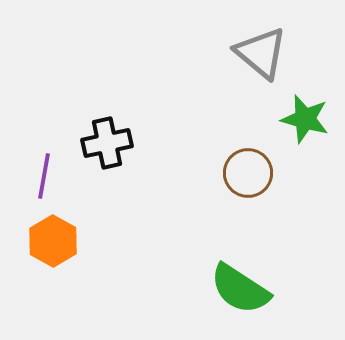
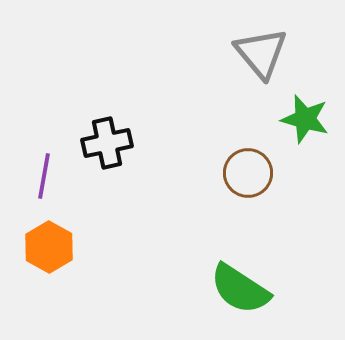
gray triangle: rotated 10 degrees clockwise
orange hexagon: moved 4 px left, 6 px down
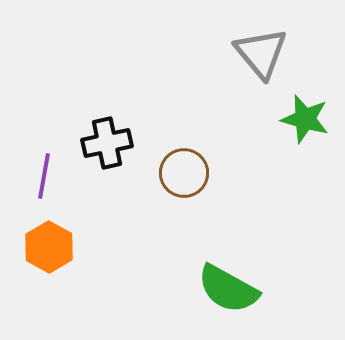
brown circle: moved 64 px left
green semicircle: moved 12 px left; rotated 4 degrees counterclockwise
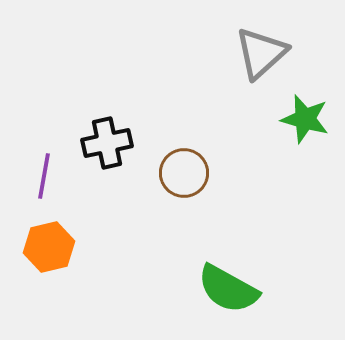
gray triangle: rotated 28 degrees clockwise
orange hexagon: rotated 18 degrees clockwise
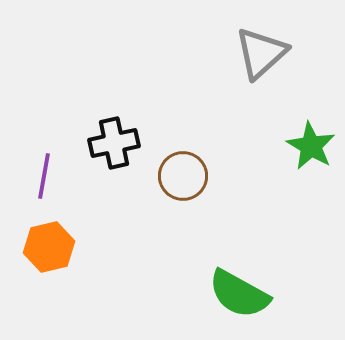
green star: moved 6 px right, 27 px down; rotated 15 degrees clockwise
black cross: moved 7 px right
brown circle: moved 1 px left, 3 px down
green semicircle: moved 11 px right, 5 px down
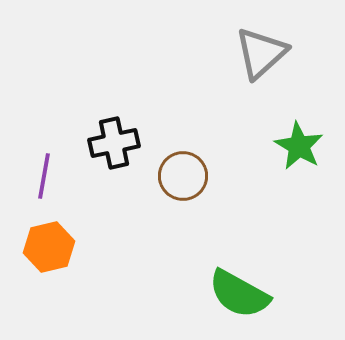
green star: moved 12 px left
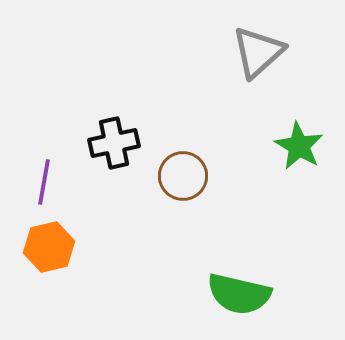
gray triangle: moved 3 px left, 1 px up
purple line: moved 6 px down
green semicircle: rotated 16 degrees counterclockwise
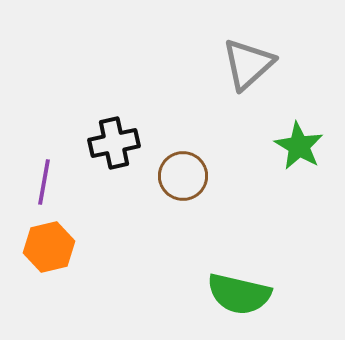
gray triangle: moved 10 px left, 12 px down
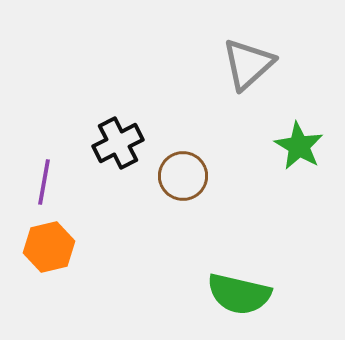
black cross: moved 4 px right; rotated 15 degrees counterclockwise
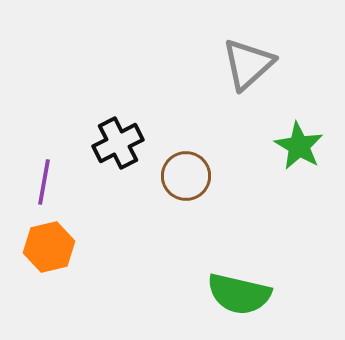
brown circle: moved 3 px right
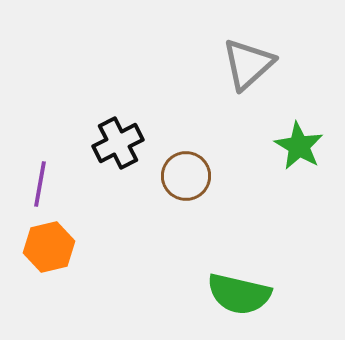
purple line: moved 4 px left, 2 px down
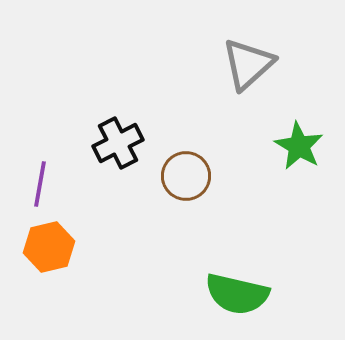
green semicircle: moved 2 px left
